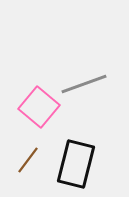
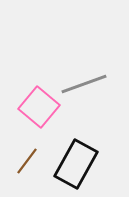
brown line: moved 1 px left, 1 px down
black rectangle: rotated 15 degrees clockwise
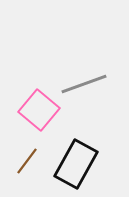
pink square: moved 3 px down
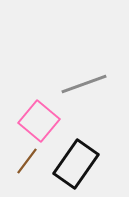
pink square: moved 11 px down
black rectangle: rotated 6 degrees clockwise
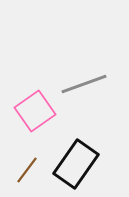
pink square: moved 4 px left, 10 px up; rotated 15 degrees clockwise
brown line: moved 9 px down
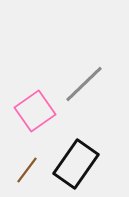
gray line: rotated 24 degrees counterclockwise
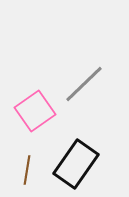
brown line: rotated 28 degrees counterclockwise
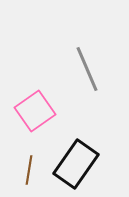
gray line: moved 3 px right, 15 px up; rotated 69 degrees counterclockwise
brown line: moved 2 px right
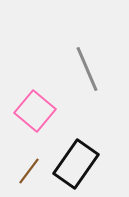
pink square: rotated 15 degrees counterclockwise
brown line: moved 1 px down; rotated 28 degrees clockwise
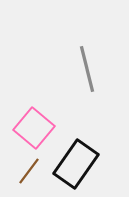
gray line: rotated 9 degrees clockwise
pink square: moved 1 px left, 17 px down
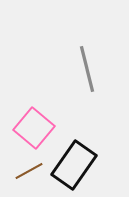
black rectangle: moved 2 px left, 1 px down
brown line: rotated 24 degrees clockwise
